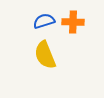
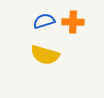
yellow semicircle: rotated 52 degrees counterclockwise
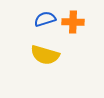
blue semicircle: moved 1 px right, 2 px up
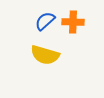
blue semicircle: moved 2 px down; rotated 25 degrees counterclockwise
